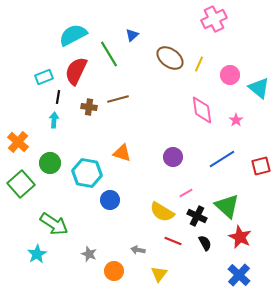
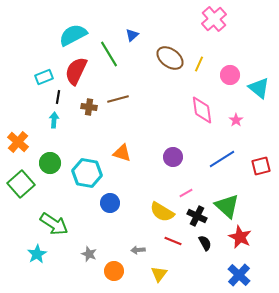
pink cross: rotated 15 degrees counterclockwise
blue circle: moved 3 px down
gray arrow: rotated 16 degrees counterclockwise
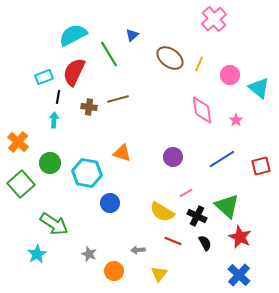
red semicircle: moved 2 px left, 1 px down
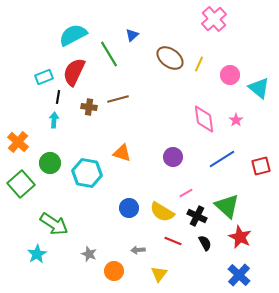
pink diamond: moved 2 px right, 9 px down
blue circle: moved 19 px right, 5 px down
